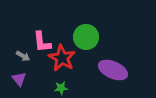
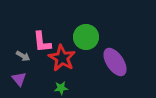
purple ellipse: moved 2 px right, 8 px up; rotated 32 degrees clockwise
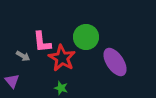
purple triangle: moved 7 px left, 2 px down
green star: rotated 24 degrees clockwise
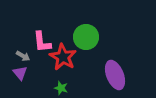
red star: moved 1 px right, 1 px up
purple ellipse: moved 13 px down; rotated 12 degrees clockwise
purple triangle: moved 8 px right, 8 px up
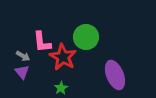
purple triangle: moved 2 px right, 1 px up
green star: rotated 24 degrees clockwise
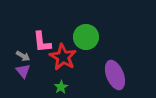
purple triangle: moved 1 px right, 1 px up
green star: moved 1 px up
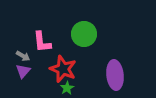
green circle: moved 2 px left, 3 px up
red star: moved 12 px down; rotated 8 degrees counterclockwise
purple triangle: rotated 21 degrees clockwise
purple ellipse: rotated 16 degrees clockwise
green star: moved 6 px right, 1 px down
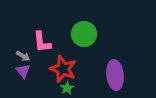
purple triangle: rotated 21 degrees counterclockwise
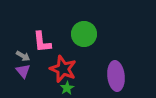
purple ellipse: moved 1 px right, 1 px down
